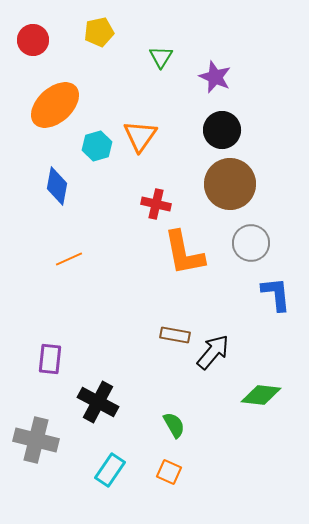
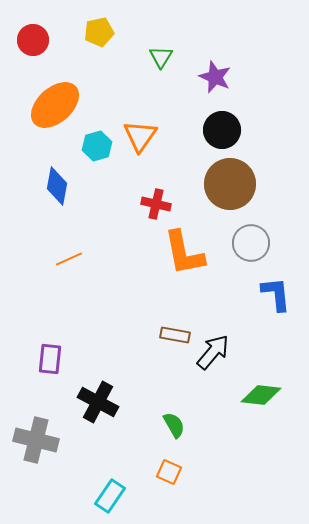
cyan rectangle: moved 26 px down
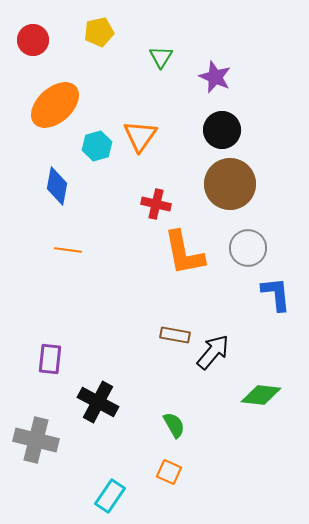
gray circle: moved 3 px left, 5 px down
orange line: moved 1 px left, 9 px up; rotated 32 degrees clockwise
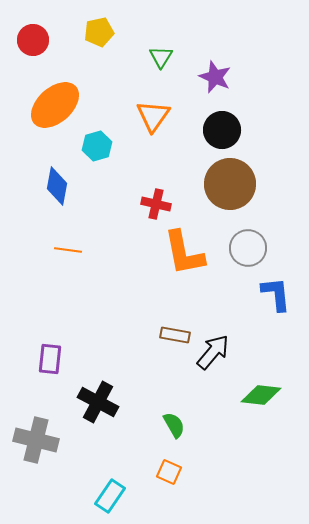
orange triangle: moved 13 px right, 20 px up
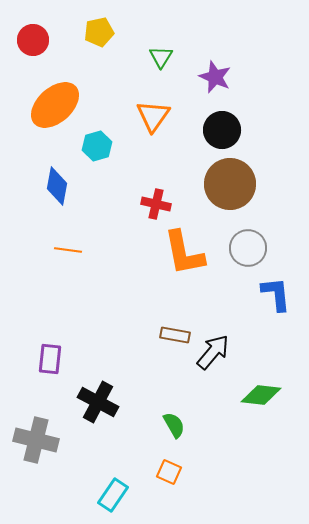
cyan rectangle: moved 3 px right, 1 px up
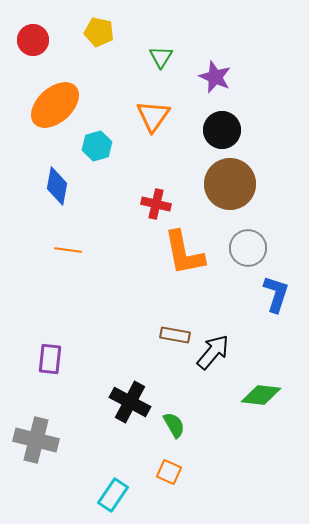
yellow pentagon: rotated 24 degrees clockwise
blue L-shape: rotated 24 degrees clockwise
black cross: moved 32 px right
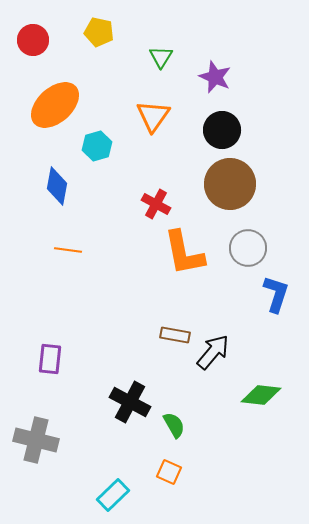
red cross: rotated 16 degrees clockwise
cyan rectangle: rotated 12 degrees clockwise
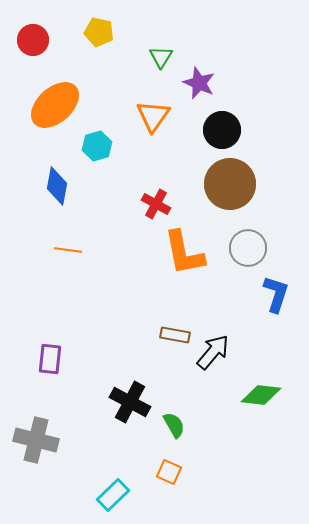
purple star: moved 16 px left, 6 px down
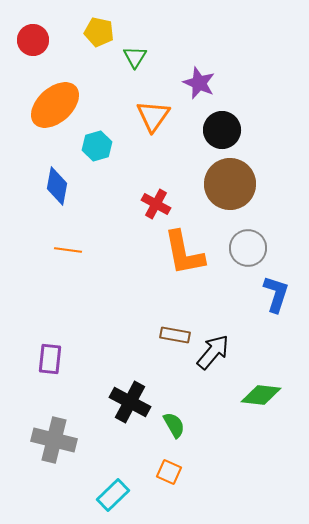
green triangle: moved 26 px left
gray cross: moved 18 px right
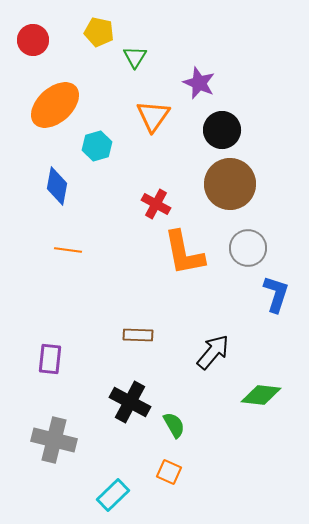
brown rectangle: moved 37 px left; rotated 8 degrees counterclockwise
